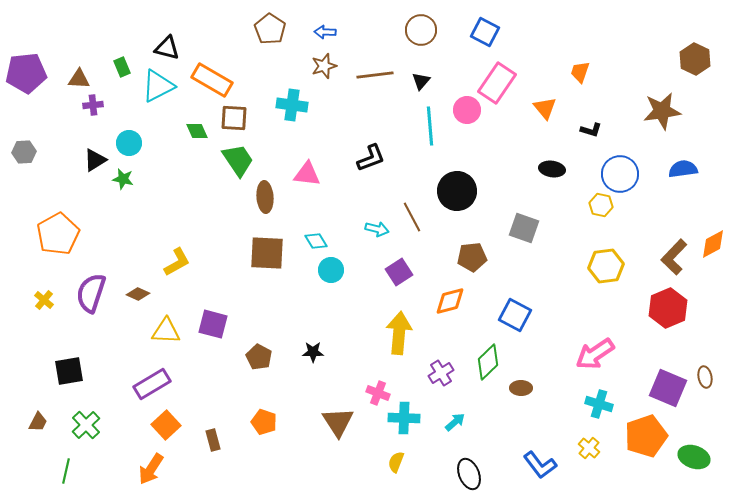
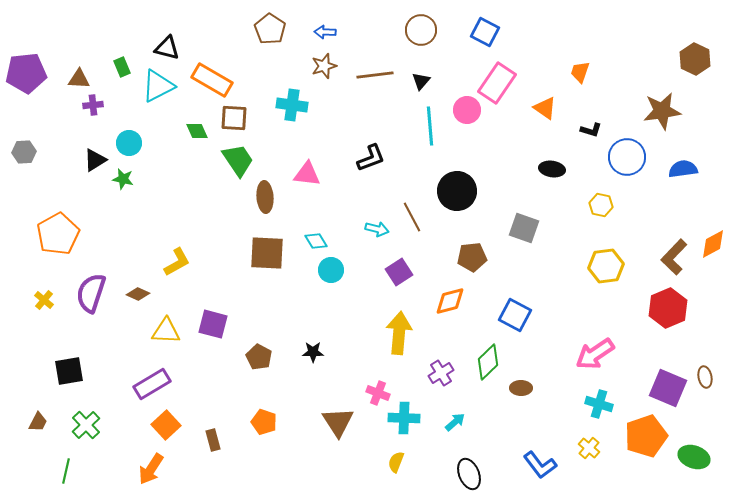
orange triangle at (545, 108): rotated 15 degrees counterclockwise
blue circle at (620, 174): moved 7 px right, 17 px up
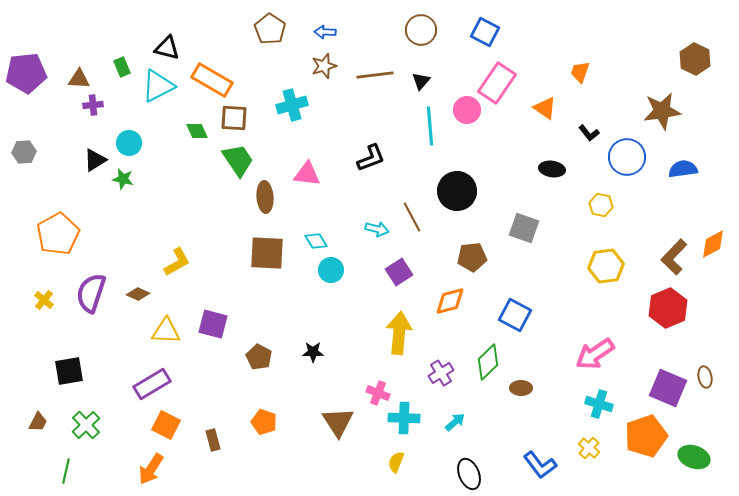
cyan cross at (292, 105): rotated 24 degrees counterclockwise
black L-shape at (591, 130): moved 2 px left, 3 px down; rotated 35 degrees clockwise
orange square at (166, 425): rotated 20 degrees counterclockwise
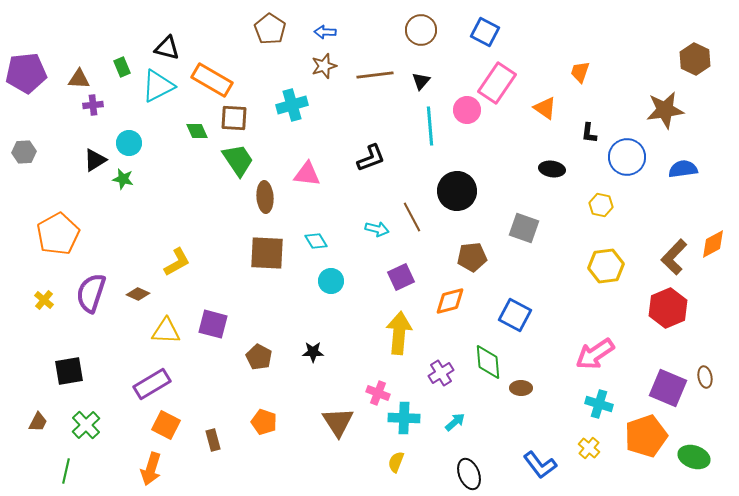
brown star at (662, 111): moved 3 px right, 1 px up
black L-shape at (589, 133): rotated 45 degrees clockwise
cyan circle at (331, 270): moved 11 px down
purple square at (399, 272): moved 2 px right, 5 px down; rotated 8 degrees clockwise
green diamond at (488, 362): rotated 51 degrees counterclockwise
orange arrow at (151, 469): rotated 16 degrees counterclockwise
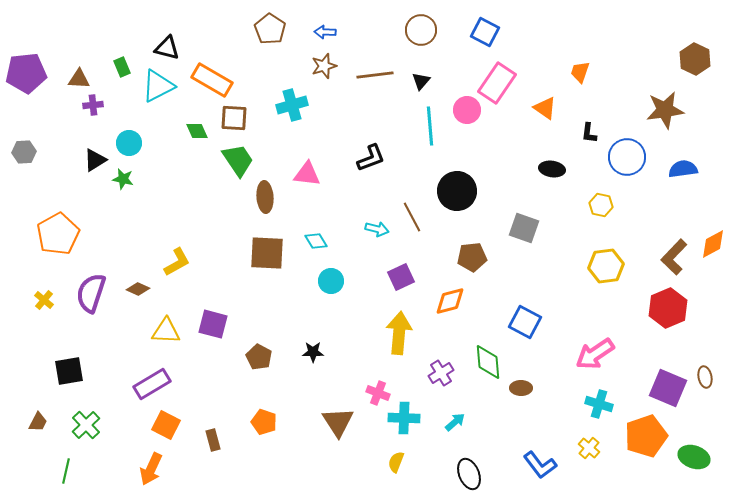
brown diamond at (138, 294): moved 5 px up
blue square at (515, 315): moved 10 px right, 7 px down
orange arrow at (151, 469): rotated 8 degrees clockwise
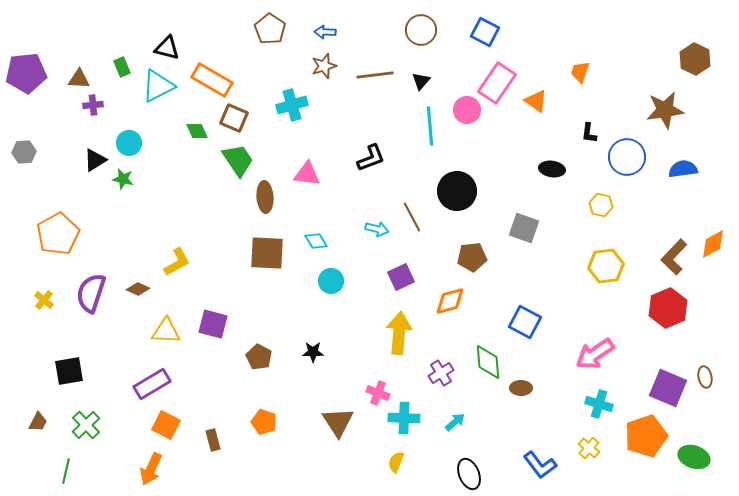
orange triangle at (545, 108): moved 9 px left, 7 px up
brown square at (234, 118): rotated 20 degrees clockwise
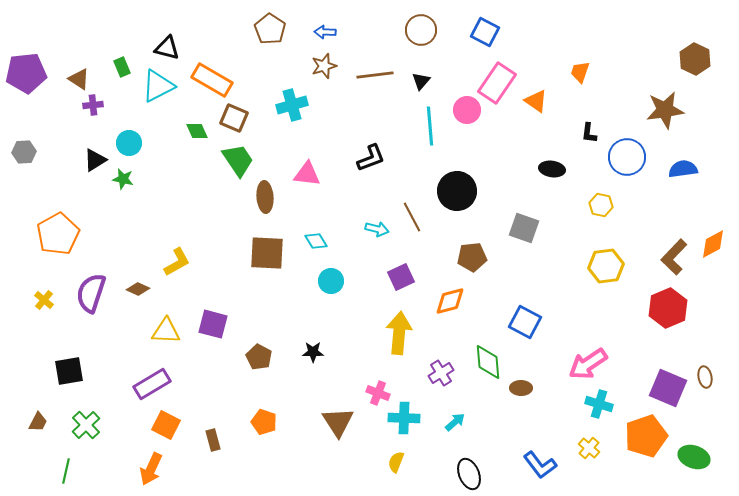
brown triangle at (79, 79): rotated 30 degrees clockwise
pink arrow at (595, 354): moved 7 px left, 10 px down
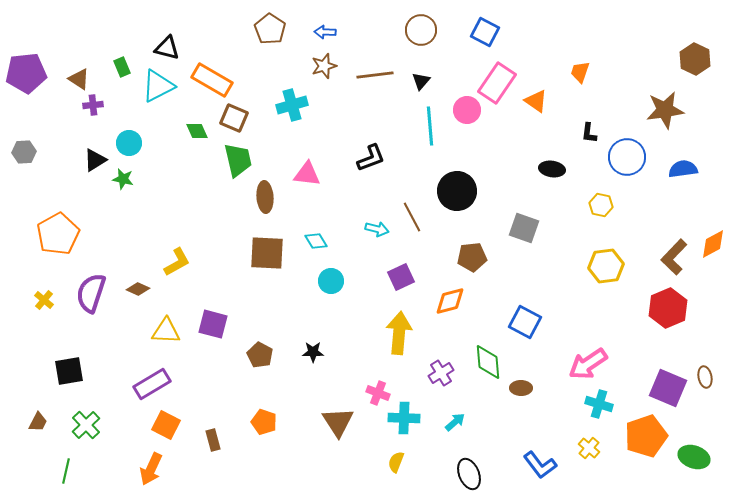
green trapezoid at (238, 160): rotated 21 degrees clockwise
brown pentagon at (259, 357): moved 1 px right, 2 px up
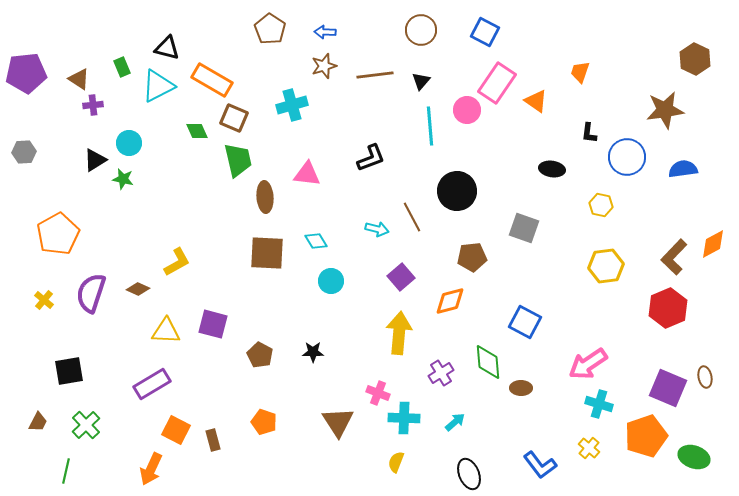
purple square at (401, 277): rotated 16 degrees counterclockwise
orange square at (166, 425): moved 10 px right, 5 px down
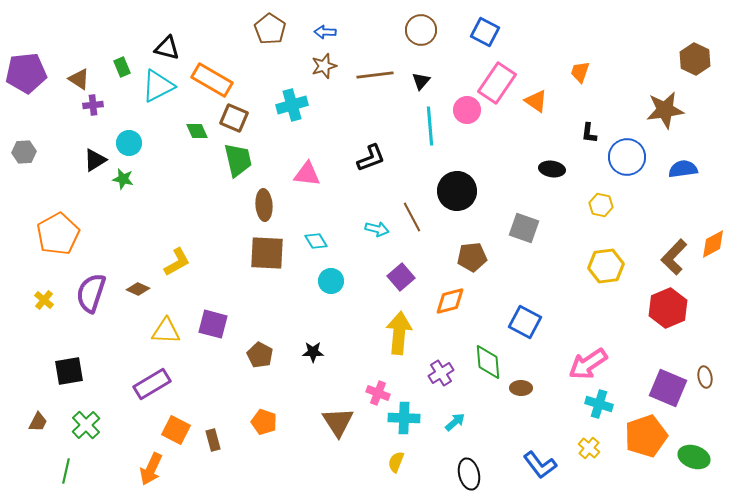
brown ellipse at (265, 197): moved 1 px left, 8 px down
black ellipse at (469, 474): rotated 8 degrees clockwise
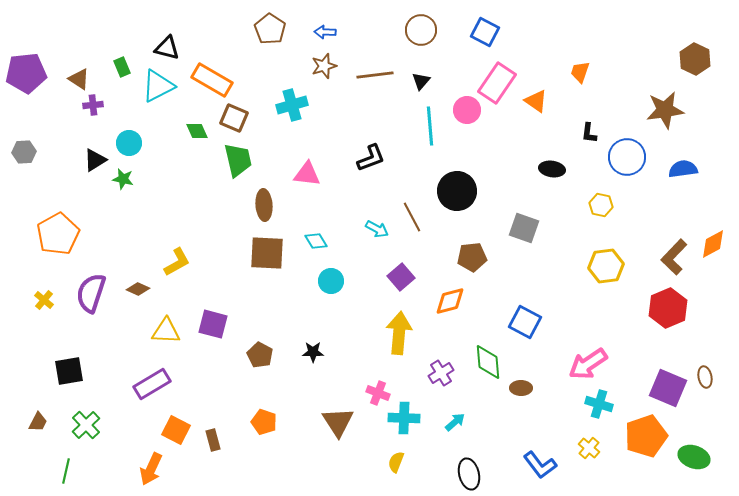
cyan arrow at (377, 229): rotated 15 degrees clockwise
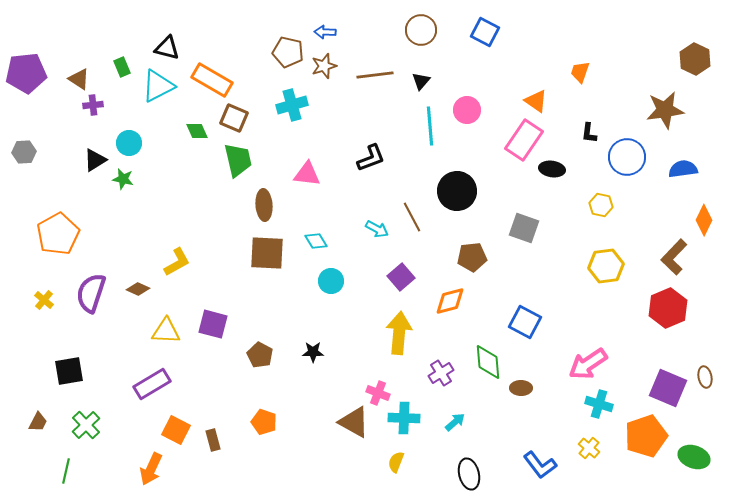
brown pentagon at (270, 29): moved 18 px right, 23 px down; rotated 20 degrees counterclockwise
pink rectangle at (497, 83): moved 27 px right, 57 px down
orange diamond at (713, 244): moved 9 px left, 24 px up; rotated 36 degrees counterclockwise
brown triangle at (338, 422): moved 16 px right; rotated 28 degrees counterclockwise
